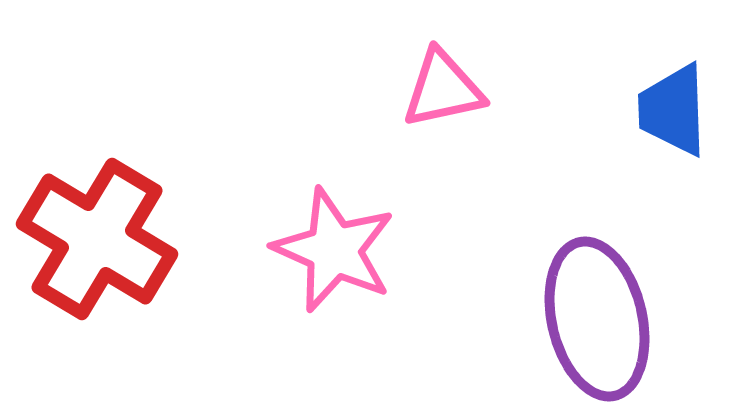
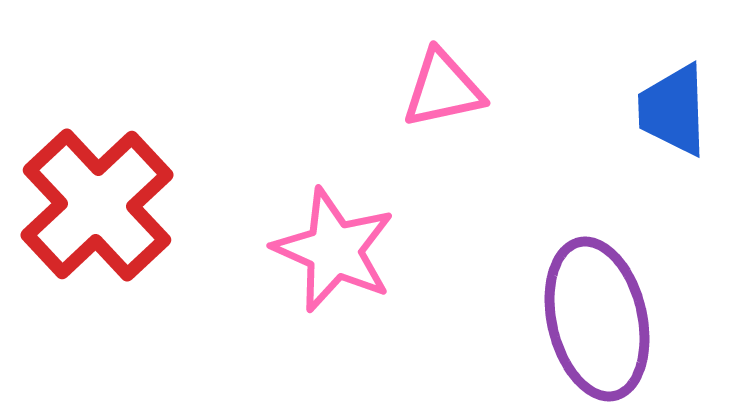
red cross: moved 34 px up; rotated 16 degrees clockwise
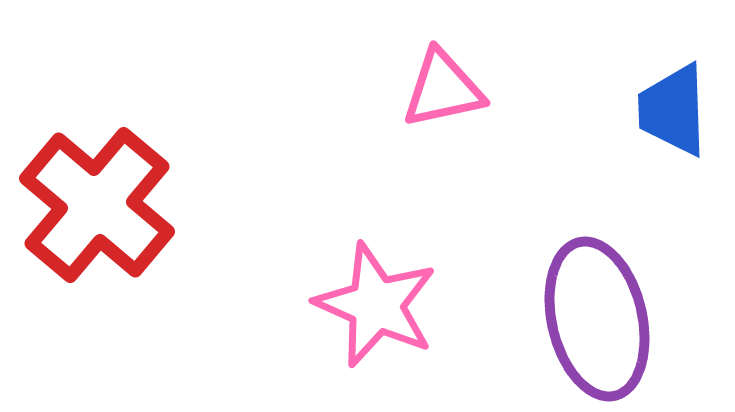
red cross: rotated 7 degrees counterclockwise
pink star: moved 42 px right, 55 px down
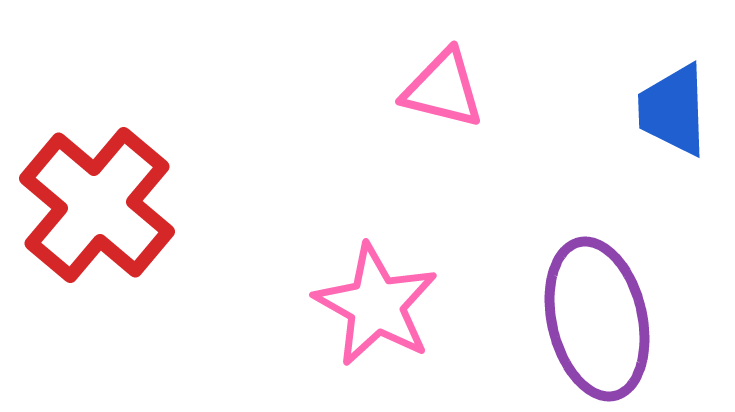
pink triangle: rotated 26 degrees clockwise
pink star: rotated 5 degrees clockwise
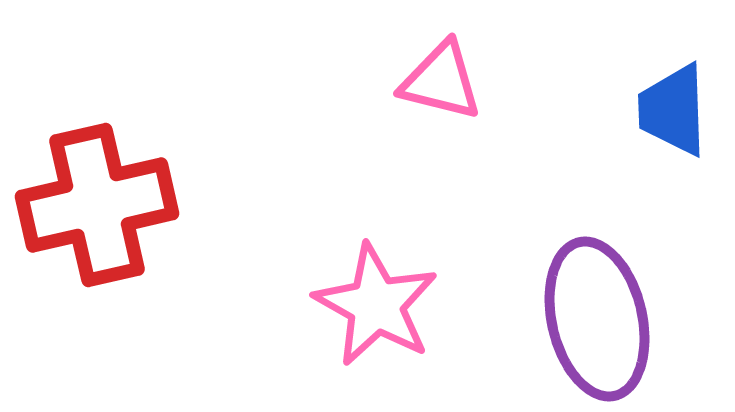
pink triangle: moved 2 px left, 8 px up
red cross: rotated 37 degrees clockwise
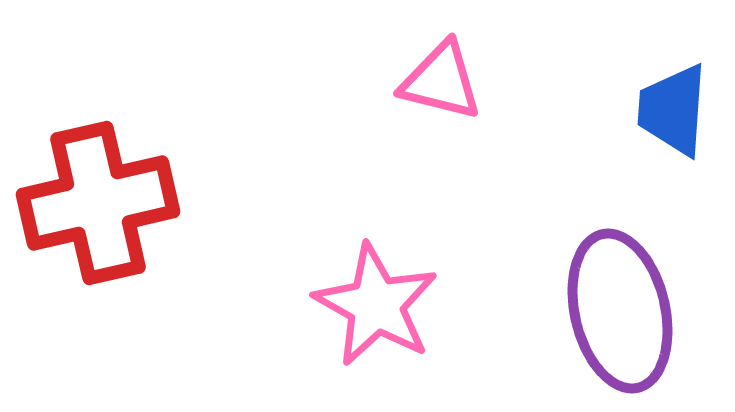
blue trapezoid: rotated 6 degrees clockwise
red cross: moved 1 px right, 2 px up
purple ellipse: moved 23 px right, 8 px up
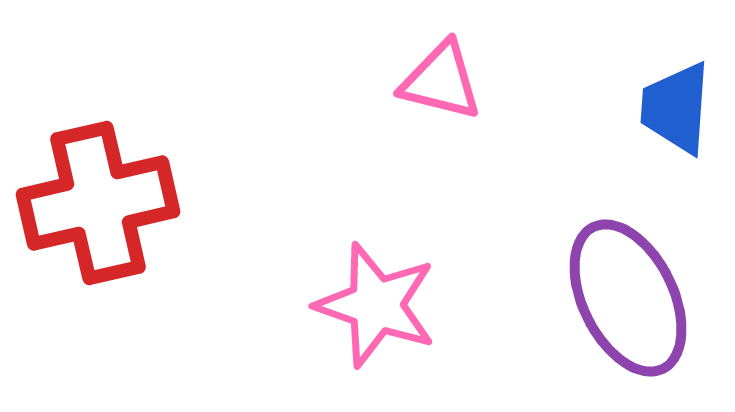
blue trapezoid: moved 3 px right, 2 px up
pink star: rotated 10 degrees counterclockwise
purple ellipse: moved 8 px right, 13 px up; rotated 13 degrees counterclockwise
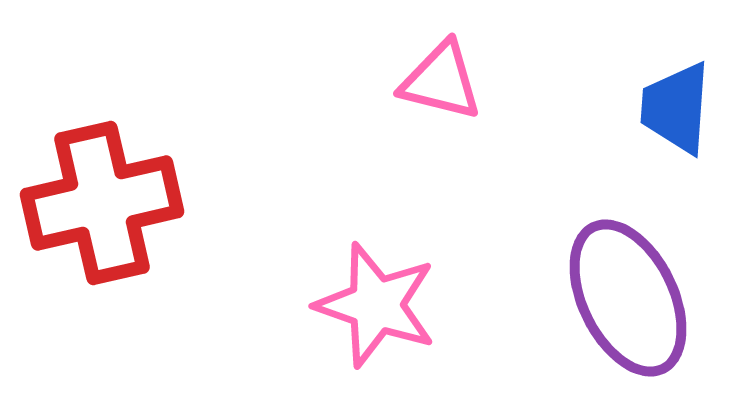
red cross: moved 4 px right
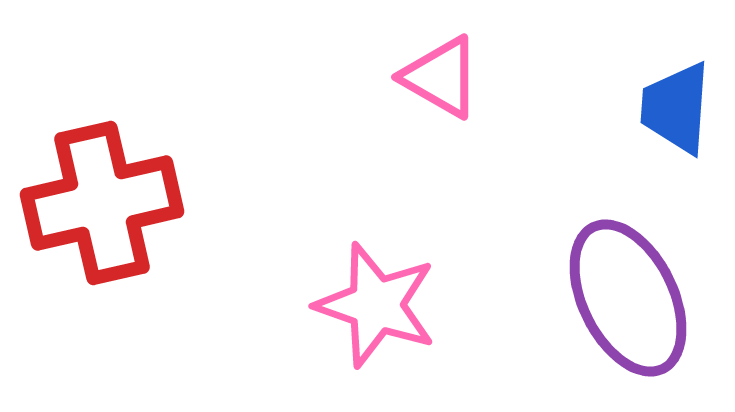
pink triangle: moved 4 px up; rotated 16 degrees clockwise
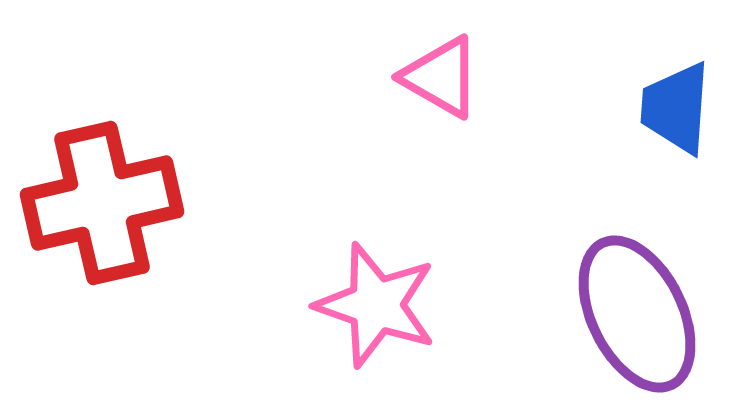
purple ellipse: moved 9 px right, 16 px down
